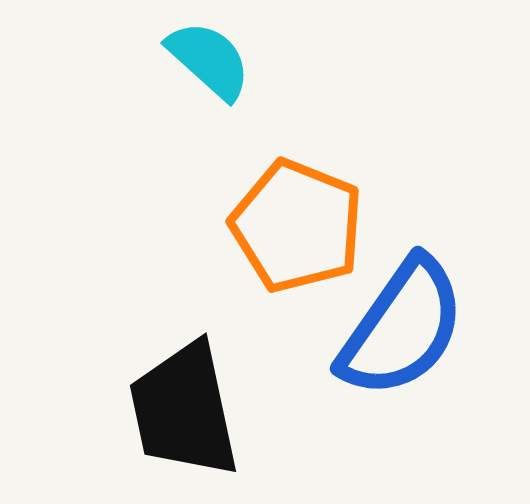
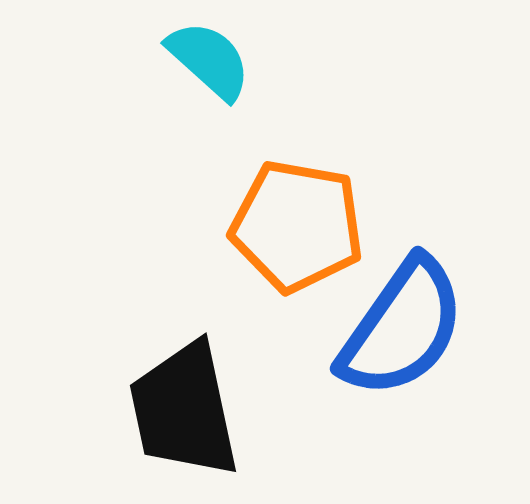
orange pentagon: rotated 12 degrees counterclockwise
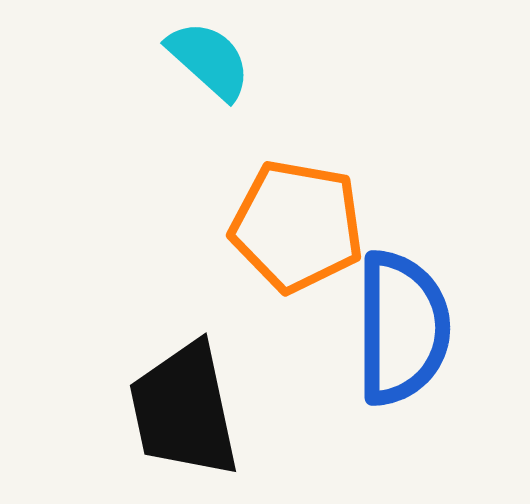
blue semicircle: rotated 35 degrees counterclockwise
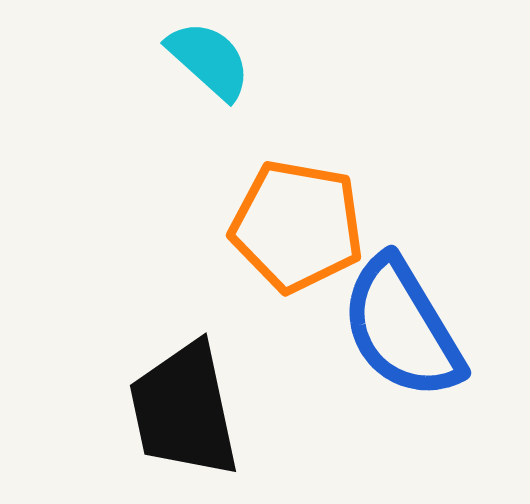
blue semicircle: rotated 149 degrees clockwise
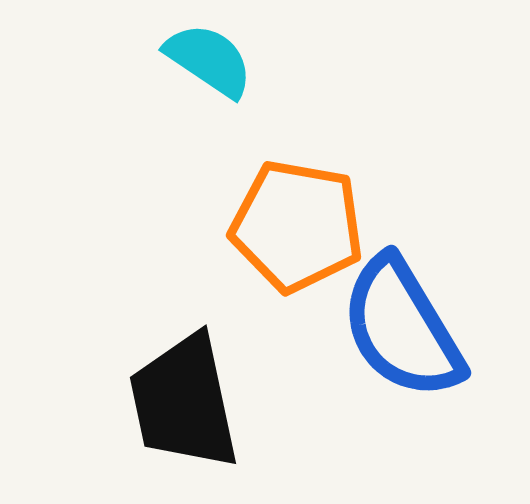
cyan semicircle: rotated 8 degrees counterclockwise
black trapezoid: moved 8 px up
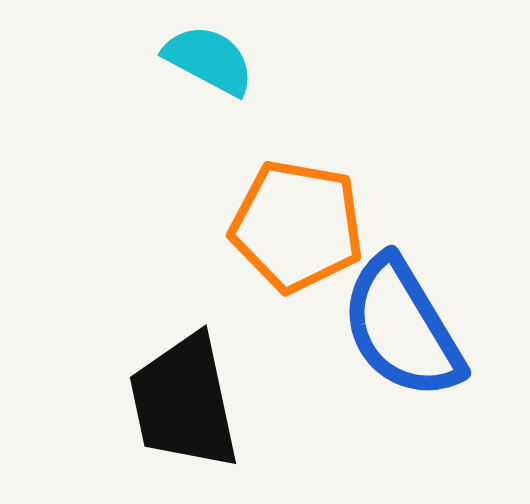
cyan semicircle: rotated 6 degrees counterclockwise
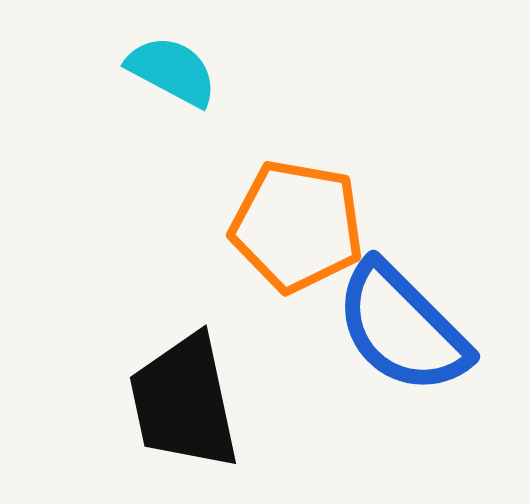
cyan semicircle: moved 37 px left, 11 px down
blue semicircle: rotated 14 degrees counterclockwise
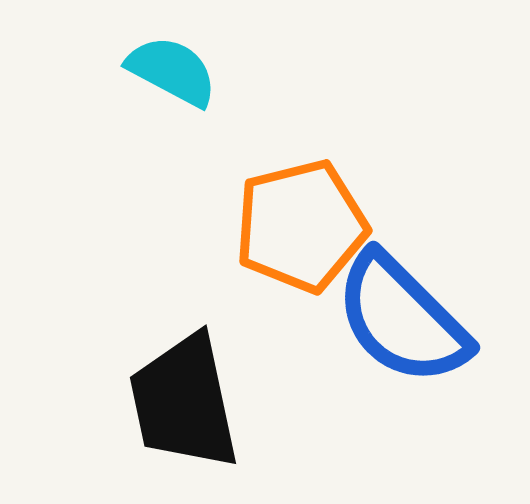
orange pentagon: moved 4 px right; rotated 24 degrees counterclockwise
blue semicircle: moved 9 px up
